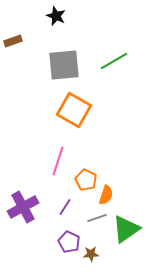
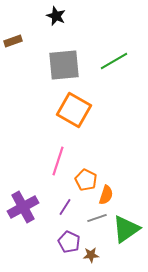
brown star: moved 1 px down
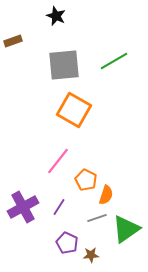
pink line: rotated 20 degrees clockwise
purple line: moved 6 px left
purple pentagon: moved 2 px left, 1 px down
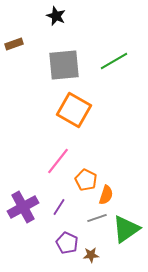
brown rectangle: moved 1 px right, 3 px down
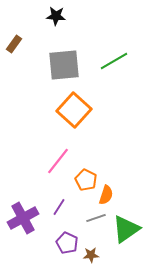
black star: rotated 18 degrees counterclockwise
brown rectangle: rotated 36 degrees counterclockwise
orange square: rotated 12 degrees clockwise
purple cross: moved 11 px down
gray line: moved 1 px left
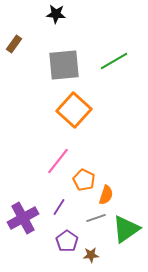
black star: moved 2 px up
orange pentagon: moved 2 px left
purple pentagon: moved 2 px up; rotated 10 degrees clockwise
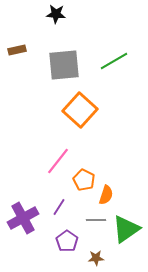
brown rectangle: moved 3 px right, 6 px down; rotated 42 degrees clockwise
orange square: moved 6 px right
gray line: moved 2 px down; rotated 18 degrees clockwise
brown star: moved 5 px right, 3 px down
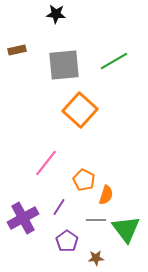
pink line: moved 12 px left, 2 px down
green triangle: rotated 32 degrees counterclockwise
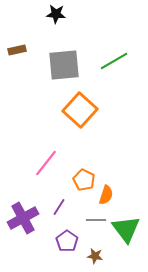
brown star: moved 1 px left, 2 px up; rotated 14 degrees clockwise
